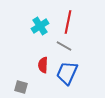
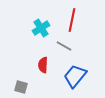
red line: moved 4 px right, 2 px up
cyan cross: moved 1 px right, 2 px down
blue trapezoid: moved 8 px right, 3 px down; rotated 15 degrees clockwise
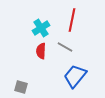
gray line: moved 1 px right, 1 px down
red semicircle: moved 2 px left, 14 px up
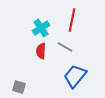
gray square: moved 2 px left
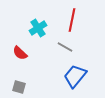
cyan cross: moved 3 px left
red semicircle: moved 21 px left, 2 px down; rotated 49 degrees counterclockwise
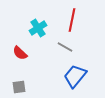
gray square: rotated 24 degrees counterclockwise
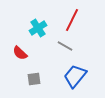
red line: rotated 15 degrees clockwise
gray line: moved 1 px up
gray square: moved 15 px right, 8 px up
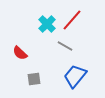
red line: rotated 15 degrees clockwise
cyan cross: moved 9 px right, 4 px up; rotated 12 degrees counterclockwise
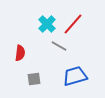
red line: moved 1 px right, 4 px down
gray line: moved 6 px left
red semicircle: rotated 126 degrees counterclockwise
blue trapezoid: rotated 35 degrees clockwise
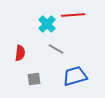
red line: moved 9 px up; rotated 45 degrees clockwise
gray line: moved 3 px left, 3 px down
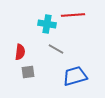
cyan cross: rotated 36 degrees counterclockwise
red semicircle: moved 1 px up
gray square: moved 6 px left, 7 px up
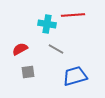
red semicircle: moved 3 px up; rotated 126 degrees counterclockwise
